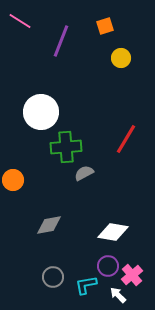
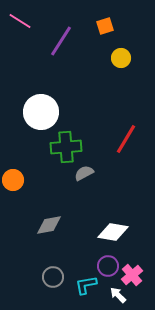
purple line: rotated 12 degrees clockwise
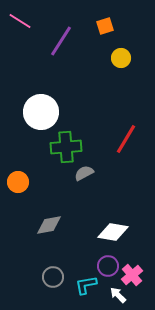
orange circle: moved 5 px right, 2 px down
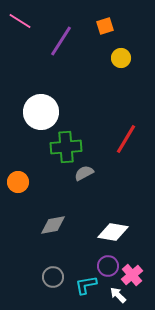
gray diamond: moved 4 px right
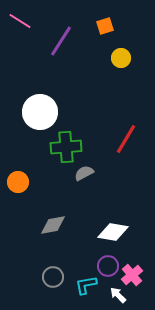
white circle: moved 1 px left
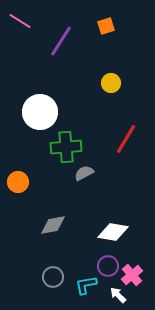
orange square: moved 1 px right
yellow circle: moved 10 px left, 25 px down
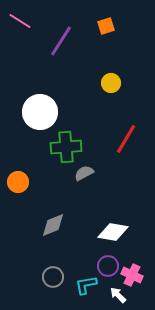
gray diamond: rotated 12 degrees counterclockwise
pink cross: rotated 25 degrees counterclockwise
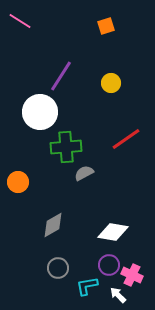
purple line: moved 35 px down
red line: rotated 24 degrees clockwise
gray diamond: rotated 8 degrees counterclockwise
purple circle: moved 1 px right, 1 px up
gray circle: moved 5 px right, 9 px up
cyan L-shape: moved 1 px right, 1 px down
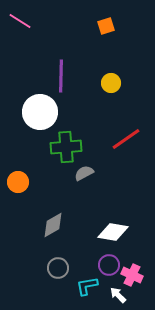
purple line: rotated 32 degrees counterclockwise
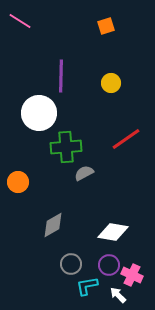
white circle: moved 1 px left, 1 px down
gray circle: moved 13 px right, 4 px up
